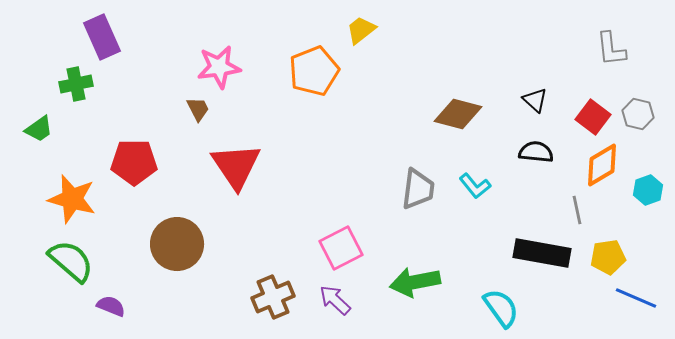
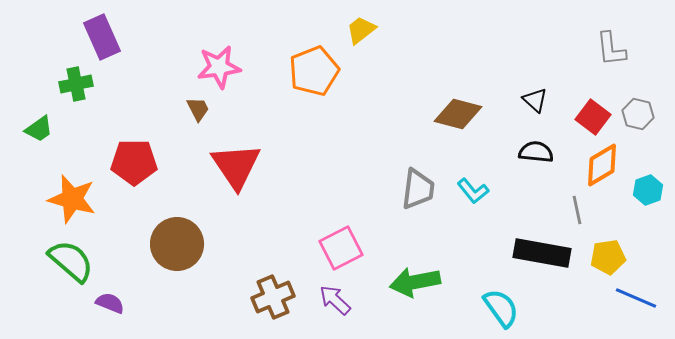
cyan L-shape: moved 2 px left, 5 px down
purple semicircle: moved 1 px left, 3 px up
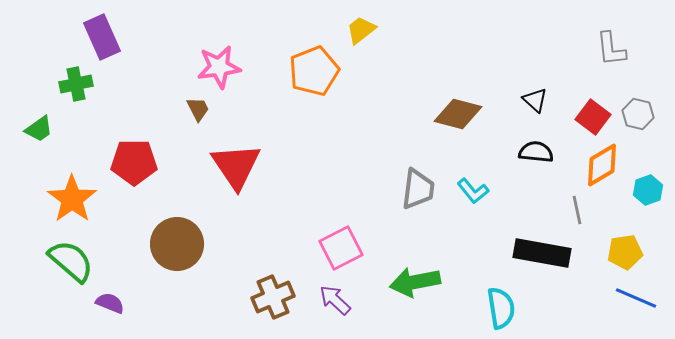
orange star: rotated 21 degrees clockwise
yellow pentagon: moved 17 px right, 5 px up
cyan semicircle: rotated 27 degrees clockwise
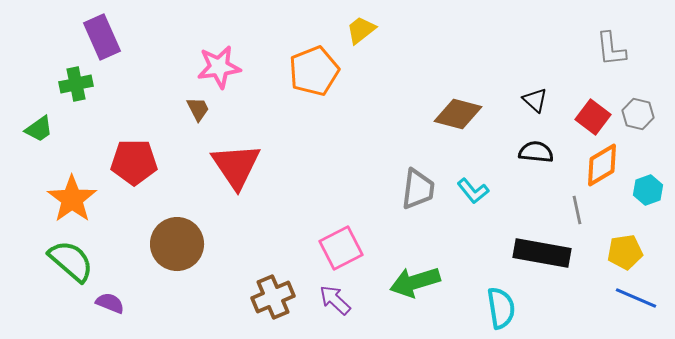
green arrow: rotated 6 degrees counterclockwise
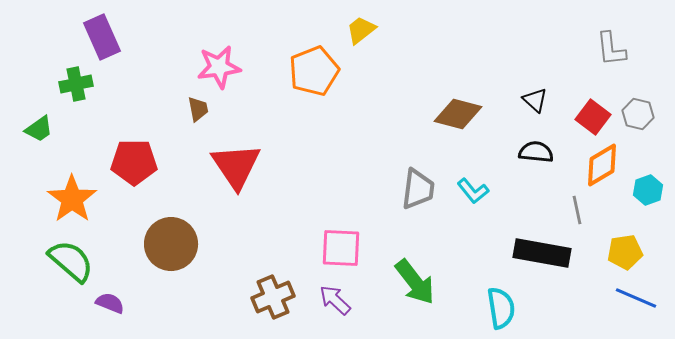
brown trapezoid: rotated 16 degrees clockwise
brown circle: moved 6 px left
pink square: rotated 30 degrees clockwise
green arrow: rotated 111 degrees counterclockwise
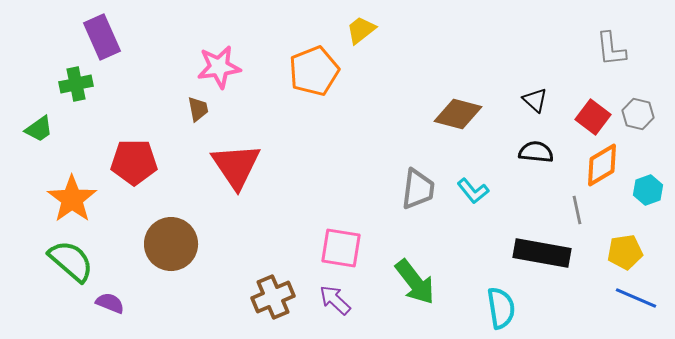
pink square: rotated 6 degrees clockwise
